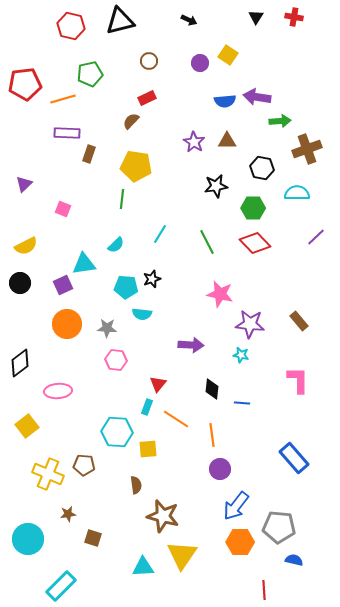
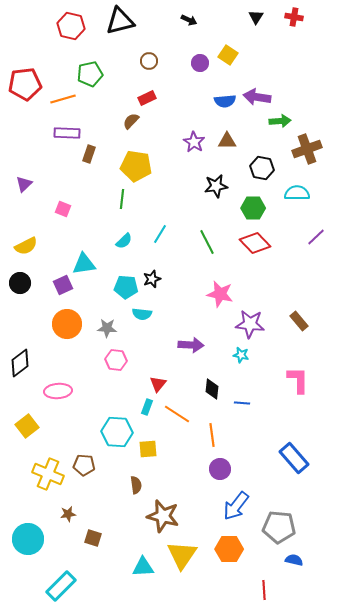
cyan semicircle at (116, 245): moved 8 px right, 4 px up
orange line at (176, 419): moved 1 px right, 5 px up
orange hexagon at (240, 542): moved 11 px left, 7 px down
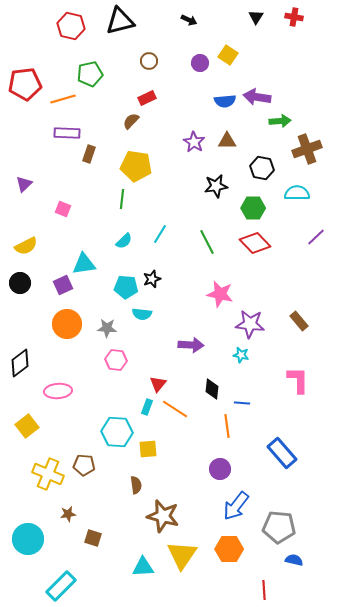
orange line at (177, 414): moved 2 px left, 5 px up
orange line at (212, 435): moved 15 px right, 9 px up
blue rectangle at (294, 458): moved 12 px left, 5 px up
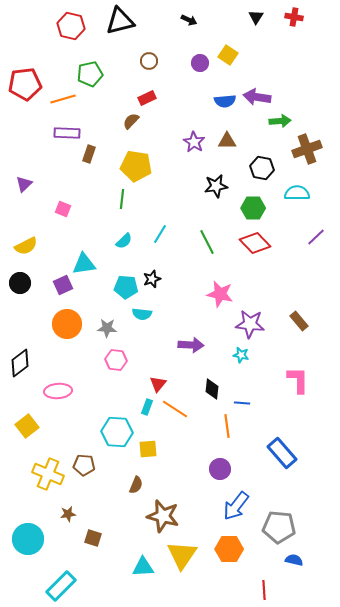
brown semicircle at (136, 485): rotated 30 degrees clockwise
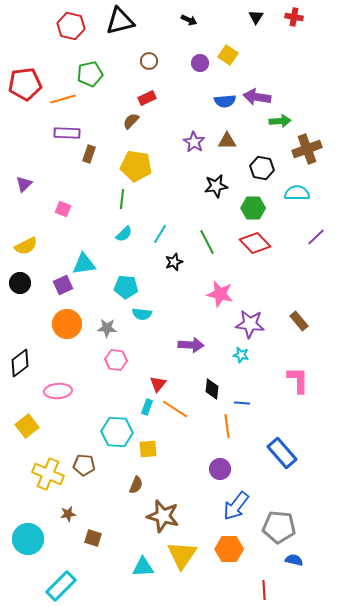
cyan semicircle at (124, 241): moved 7 px up
black star at (152, 279): moved 22 px right, 17 px up
